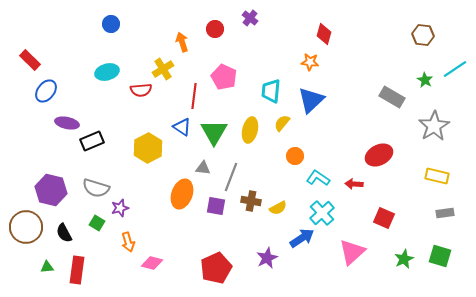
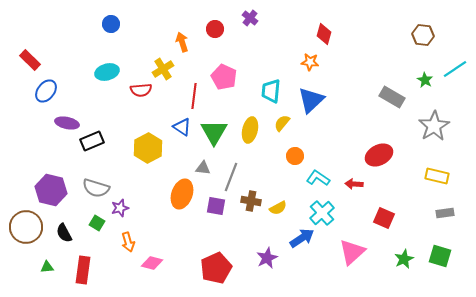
red rectangle at (77, 270): moved 6 px right
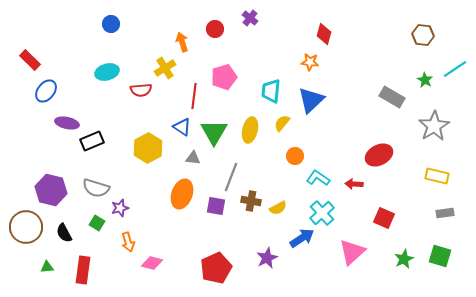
yellow cross at (163, 69): moved 2 px right, 1 px up
pink pentagon at (224, 77): rotated 30 degrees clockwise
gray triangle at (203, 168): moved 10 px left, 10 px up
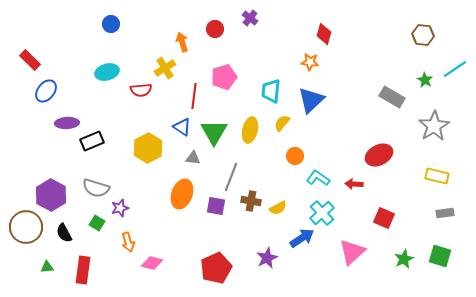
purple ellipse at (67, 123): rotated 15 degrees counterclockwise
purple hexagon at (51, 190): moved 5 px down; rotated 16 degrees clockwise
